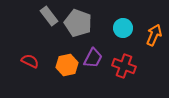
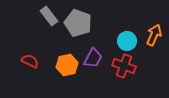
cyan circle: moved 4 px right, 13 px down
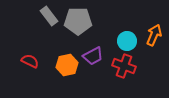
gray pentagon: moved 2 px up; rotated 20 degrees counterclockwise
purple trapezoid: moved 2 px up; rotated 35 degrees clockwise
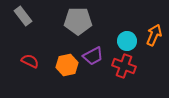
gray rectangle: moved 26 px left
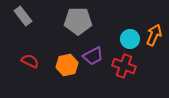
cyan circle: moved 3 px right, 2 px up
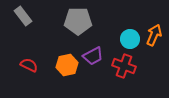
red semicircle: moved 1 px left, 4 px down
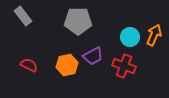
cyan circle: moved 2 px up
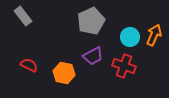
gray pentagon: moved 13 px right; rotated 24 degrees counterclockwise
orange hexagon: moved 3 px left, 8 px down; rotated 25 degrees clockwise
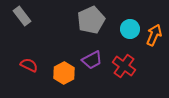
gray rectangle: moved 1 px left
gray pentagon: moved 1 px up
cyan circle: moved 8 px up
purple trapezoid: moved 1 px left, 4 px down
red cross: rotated 15 degrees clockwise
orange hexagon: rotated 20 degrees clockwise
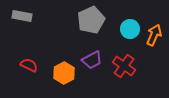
gray rectangle: rotated 42 degrees counterclockwise
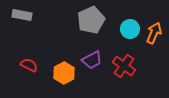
gray rectangle: moved 1 px up
orange arrow: moved 2 px up
